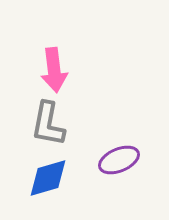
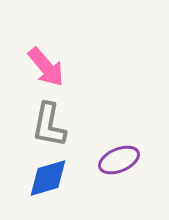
pink arrow: moved 8 px left, 3 px up; rotated 33 degrees counterclockwise
gray L-shape: moved 1 px right, 1 px down
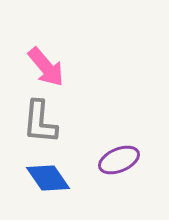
gray L-shape: moved 9 px left, 3 px up; rotated 6 degrees counterclockwise
blue diamond: rotated 72 degrees clockwise
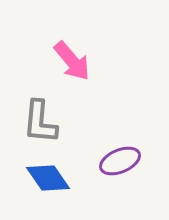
pink arrow: moved 26 px right, 6 px up
purple ellipse: moved 1 px right, 1 px down
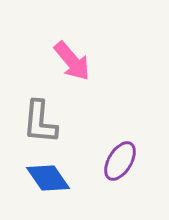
purple ellipse: rotated 36 degrees counterclockwise
